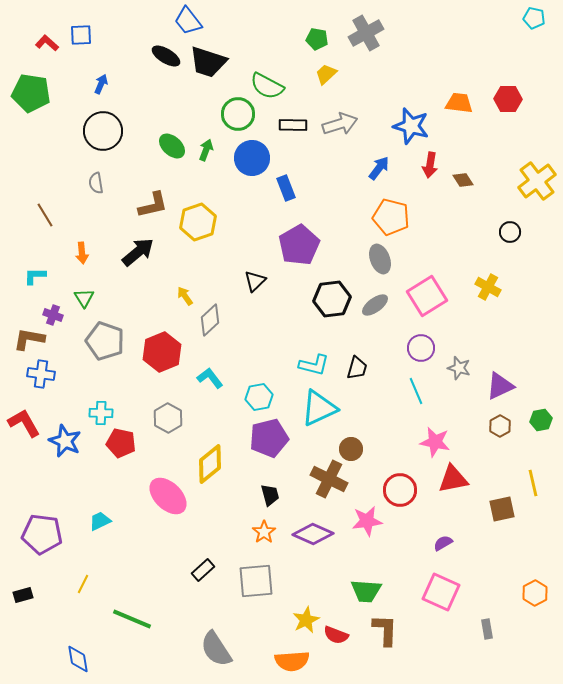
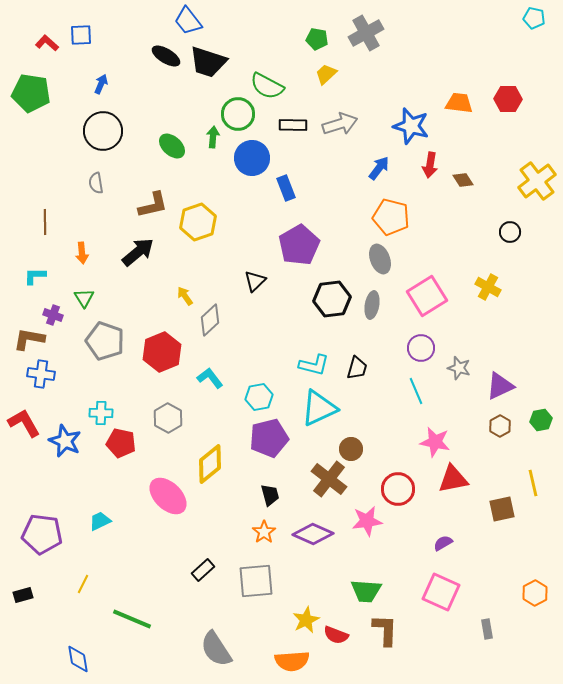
green arrow at (206, 150): moved 7 px right, 13 px up; rotated 15 degrees counterclockwise
brown line at (45, 215): moved 7 px down; rotated 30 degrees clockwise
gray ellipse at (375, 305): moved 3 px left; rotated 44 degrees counterclockwise
brown cross at (329, 479): rotated 12 degrees clockwise
red circle at (400, 490): moved 2 px left, 1 px up
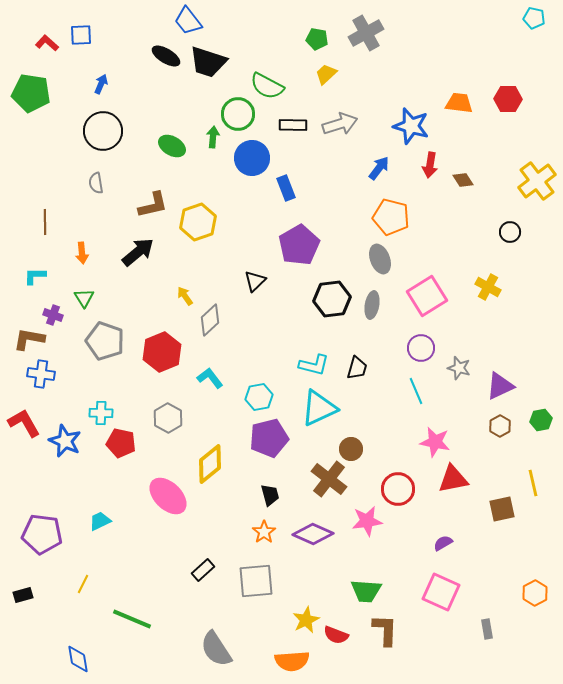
green ellipse at (172, 146): rotated 12 degrees counterclockwise
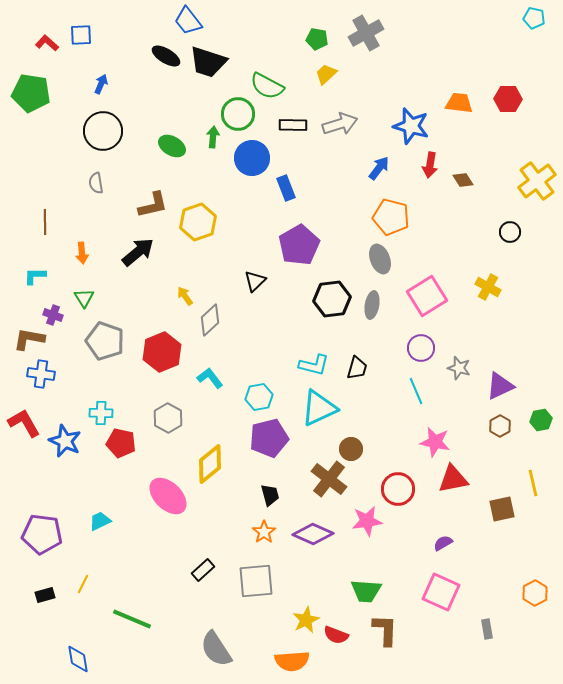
black rectangle at (23, 595): moved 22 px right
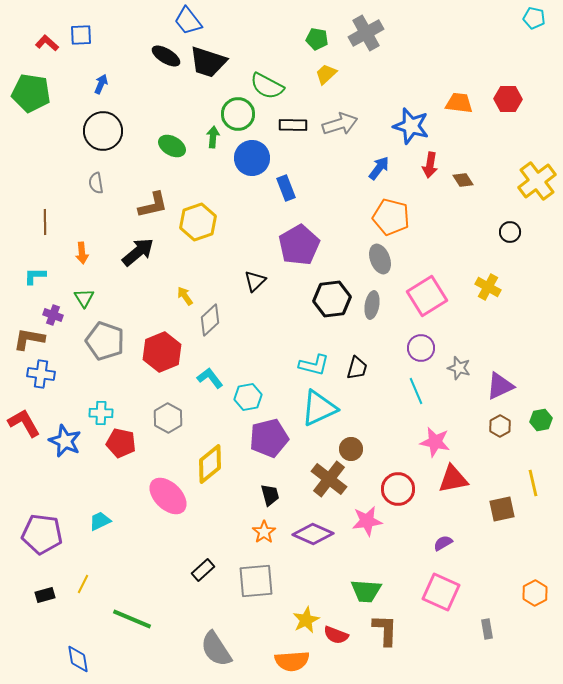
cyan hexagon at (259, 397): moved 11 px left
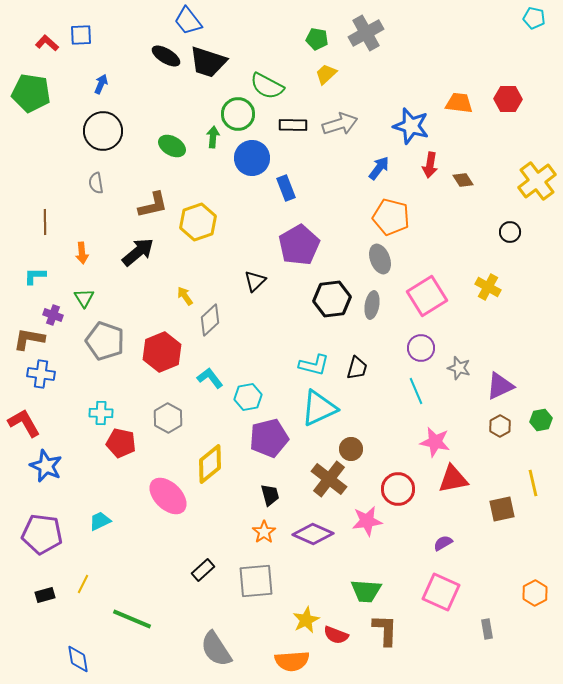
blue star at (65, 441): moved 19 px left, 25 px down
